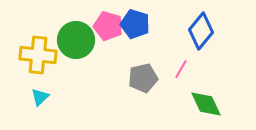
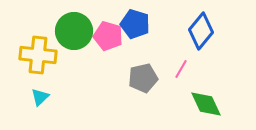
pink pentagon: moved 10 px down
green circle: moved 2 px left, 9 px up
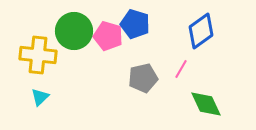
blue diamond: rotated 15 degrees clockwise
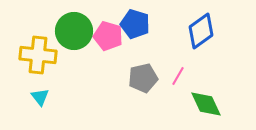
pink line: moved 3 px left, 7 px down
cyan triangle: rotated 24 degrees counterclockwise
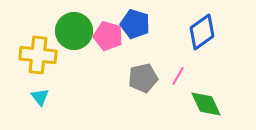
blue diamond: moved 1 px right, 1 px down
